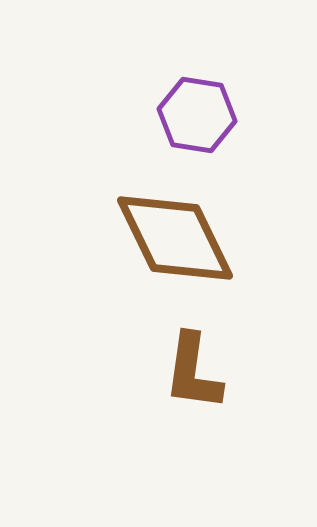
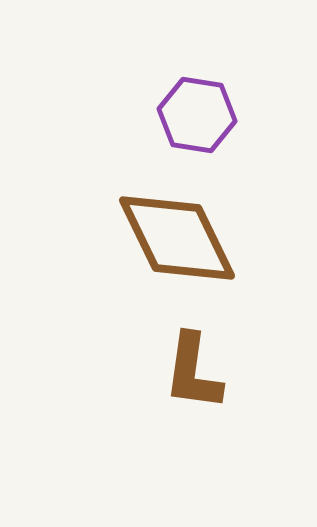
brown diamond: moved 2 px right
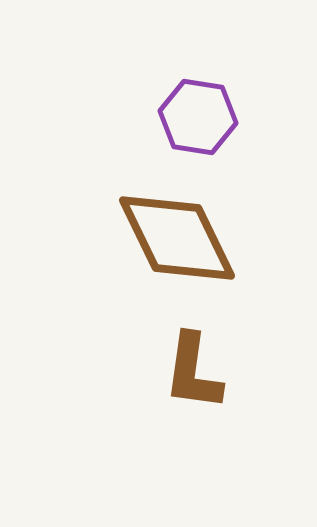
purple hexagon: moved 1 px right, 2 px down
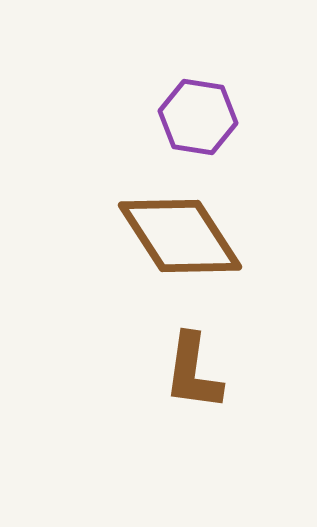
brown diamond: moved 3 px right, 2 px up; rotated 7 degrees counterclockwise
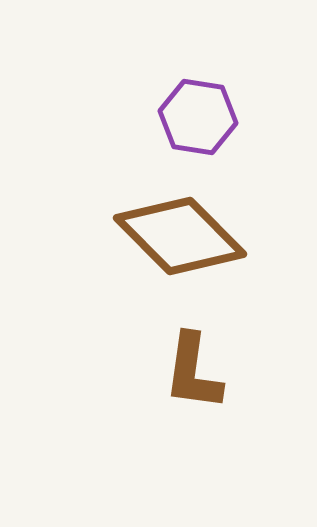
brown diamond: rotated 12 degrees counterclockwise
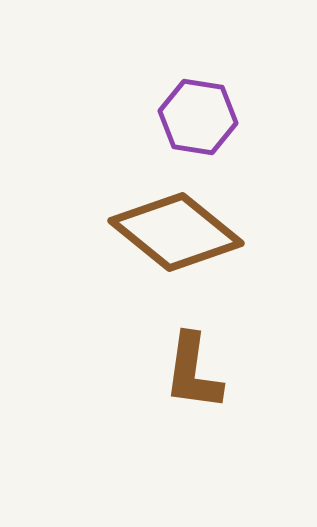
brown diamond: moved 4 px left, 4 px up; rotated 6 degrees counterclockwise
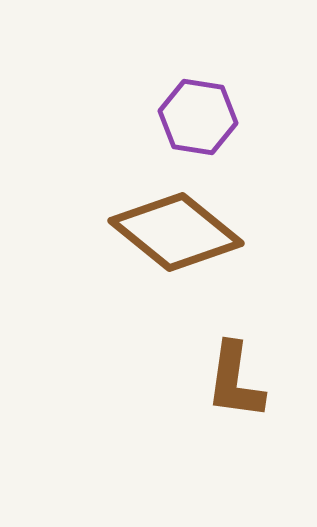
brown L-shape: moved 42 px right, 9 px down
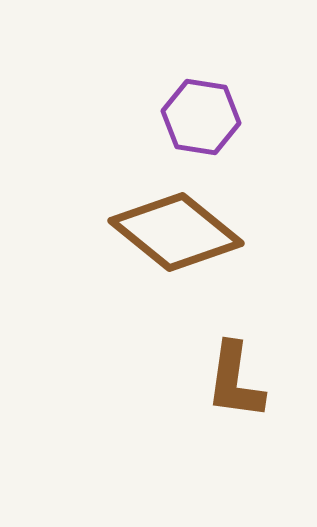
purple hexagon: moved 3 px right
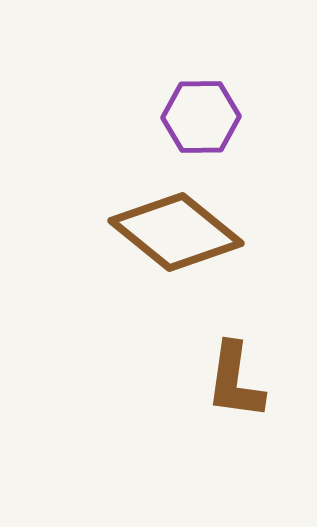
purple hexagon: rotated 10 degrees counterclockwise
